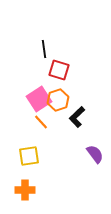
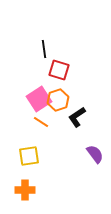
black L-shape: rotated 10 degrees clockwise
orange line: rotated 14 degrees counterclockwise
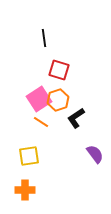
black line: moved 11 px up
black L-shape: moved 1 px left, 1 px down
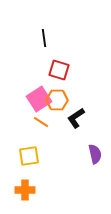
orange hexagon: moved 1 px left; rotated 20 degrees clockwise
purple semicircle: rotated 24 degrees clockwise
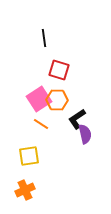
black L-shape: moved 1 px right, 1 px down
orange line: moved 2 px down
purple semicircle: moved 10 px left, 20 px up
orange cross: rotated 24 degrees counterclockwise
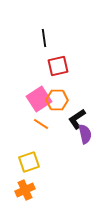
red square: moved 1 px left, 4 px up; rotated 30 degrees counterclockwise
yellow square: moved 6 px down; rotated 10 degrees counterclockwise
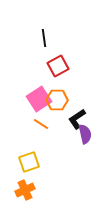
red square: rotated 15 degrees counterclockwise
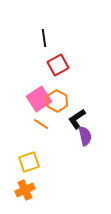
red square: moved 1 px up
orange hexagon: moved 1 px down; rotated 25 degrees clockwise
purple semicircle: moved 2 px down
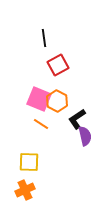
pink square: rotated 35 degrees counterclockwise
yellow square: rotated 20 degrees clockwise
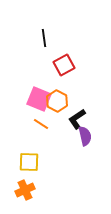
red square: moved 6 px right
